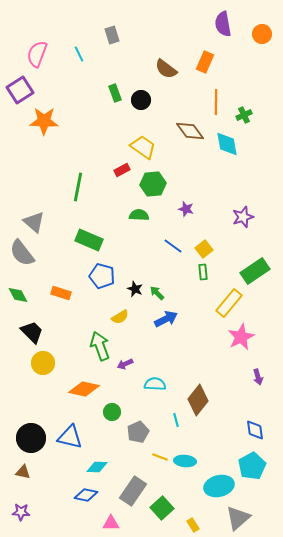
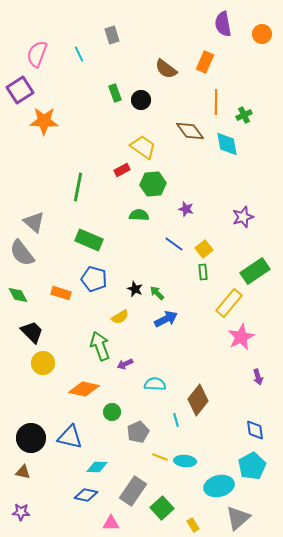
blue line at (173, 246): moved 1 px right, 2 px up
blue pentagon at (102, 276): moved 8 px left, 3 px down
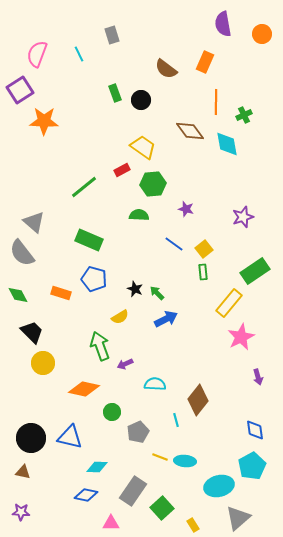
green line at (78, 187): moved 6 px right; rotated 40 degrees clockwise
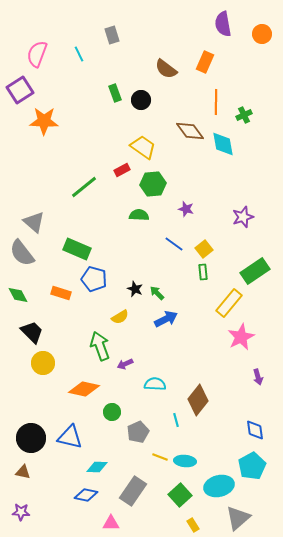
cyan diamond at (227, 144): moved 4 px left
green rectangle at (89, 240): moved 12 px left, 9 px down
green square at (162, 508): moved 18 px right, 13 px up
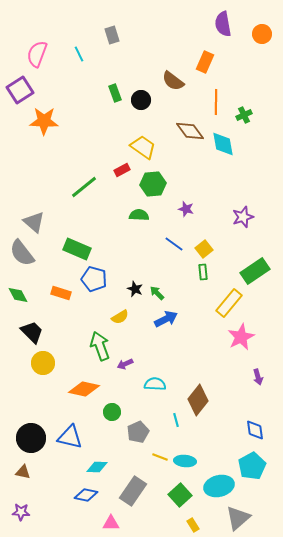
brown semicircle at (166, 69): moved 7 px right, 12 px down
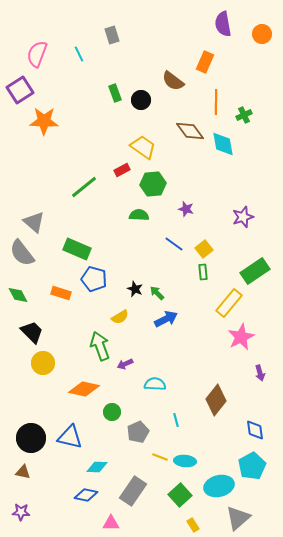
purple arrow at (258, 377): moved 2 px right, 4 px up
brown diamond at (198, 400): moved 18 px right
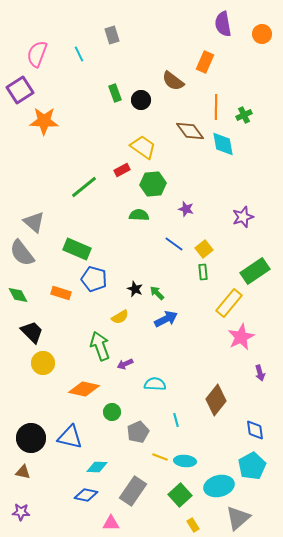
orange line at (216, 102): moved 5 px down
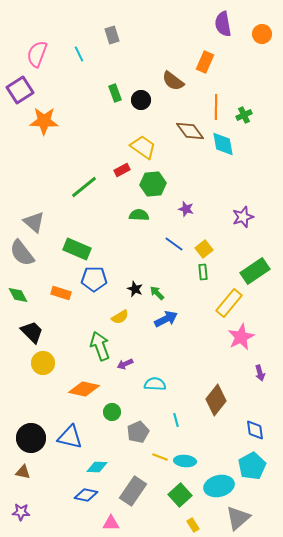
blue pentagon at (94, 279): rotated 15 degrees counterclockwise
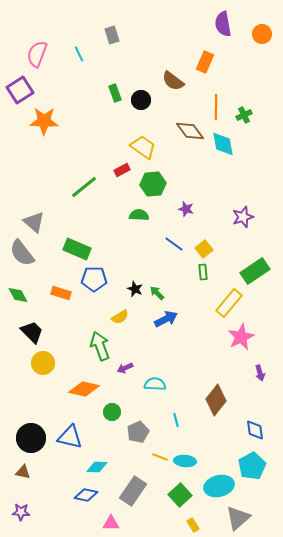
purple arrow at (125, 364): moved 4 px down
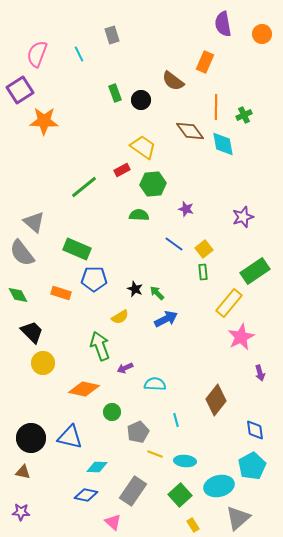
yellow line at (160, 457): moved 5 px left, 3 px up
pink triangle at (111, 523): moved 2 px right, 1 px up; rotated 42 degrees clockwise
